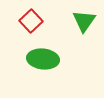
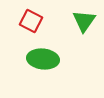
red square: rotated 20 degrees counterclockwise
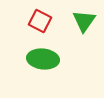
red square: moved 9 px right
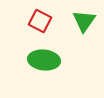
green ellipse: moved 1 px right, 1 px down
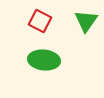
green triangle: moved 2 px right
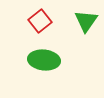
red square: rotated 25 degrees clockwise
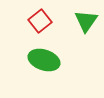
green ellipse: rotated 12 degrees clockwise
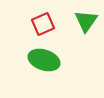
red square: moved 3 px right, 3 px down; rotated 15 degrees clockwise
